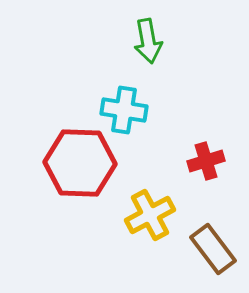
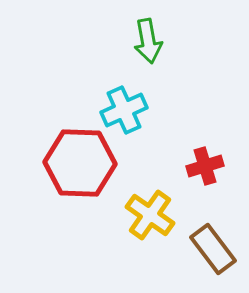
cyan cross: rotated 33 degrees counterclockwise
red cross: moved 1 px left, 5 px down
yellow cross: rotated 27 degrees counterclockwise
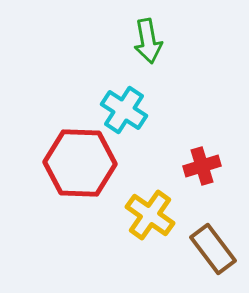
cyan cross: rotated 33 degrees counterclockwise
red cross: moved 3 px left
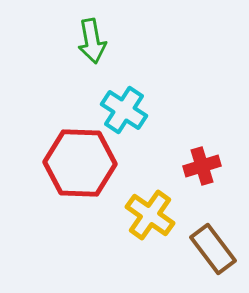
green arrow: moved 56 px left
